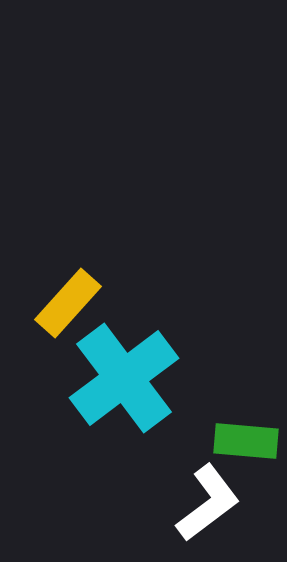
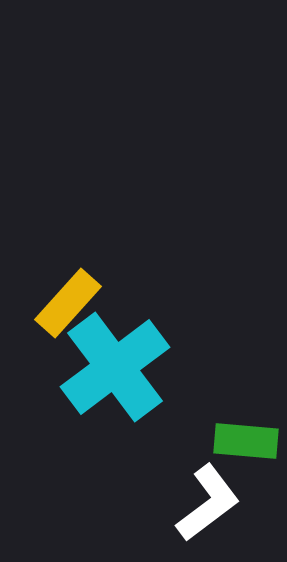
cyan cross: moved 9 px left, 11 px up
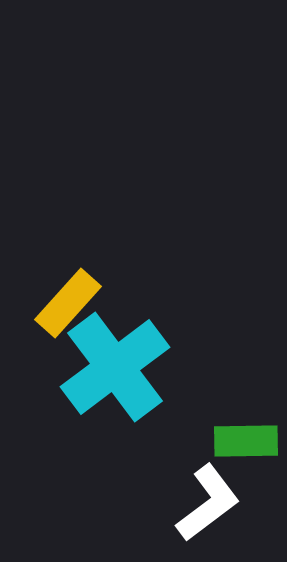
green rectangle: rotated 6 degrees counterclockwise
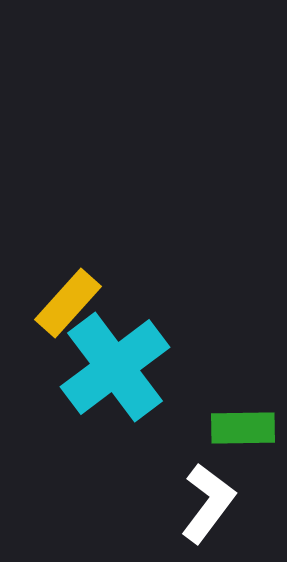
green rectangle: moved 3 px left, 13 px up
white L-shape: rotated 16 degrees counterclockwise
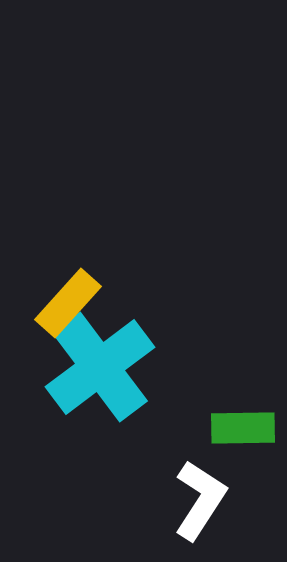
cyan cross: moved 15 px left
white L-shape: moved 8 px left, 3 px up; rotated 4 degrees counterclockwise
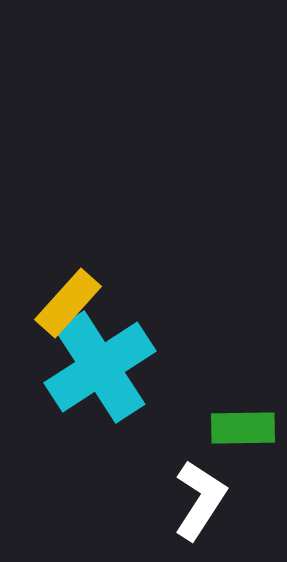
cyan cross: rotated 4 degrees clockwise
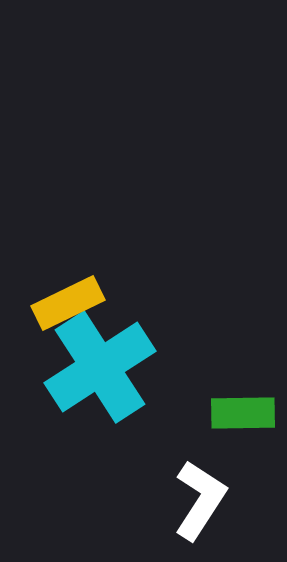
yellow rectangle: rotated 22 degrees clockwise
green rectangle: moved 15 px up
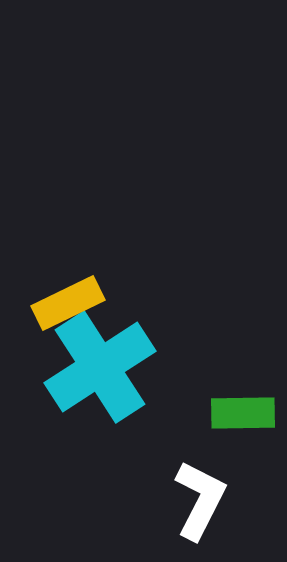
white L-shape: rotated 6 degrees counterclockwise
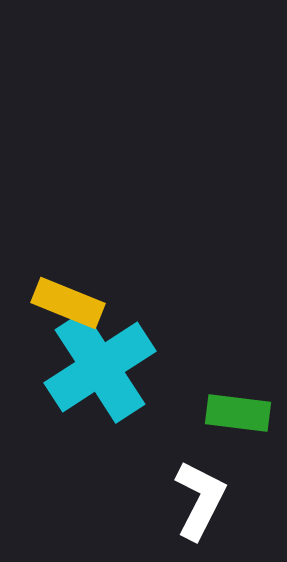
yellow rectangle: rotated 48 degrees clockwise
green rectangle: moved 5 px left; rotated 8 degrees clockwise
